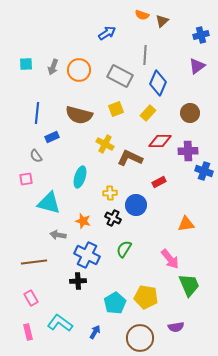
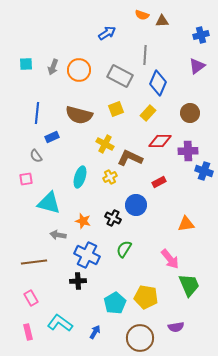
brown triangle at (162, 21): rotated 40 degrees clockwise
yellow cross at (110, 193): moved 16 px up; rotated 24 degrees counterclockwise
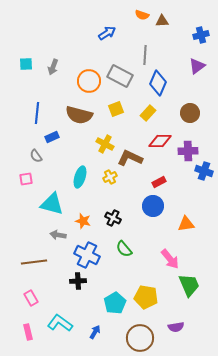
orange circle at (79, 70): moved 10 px right, 11 px down
cyan triangle at (49, 203): moved 3 px right, 1 px down
blue circle at (136, 205): moved 17 px right, 1 px down
green semicircle at (124, 249): rotated 72 degrees counterclockwise
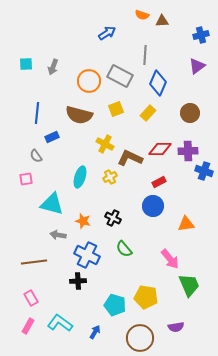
red diamond at (160, 141): moved 8 px down
cyan pentagon at (115, 303): moved 2 px down; rotated 25 degrees counterclockwise
pink rectangle at (28, 332): moved 6 px up; rotated 42 degrees clockwise
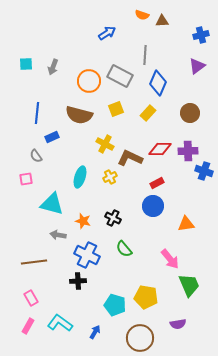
red rectangle at (159, 182): moved 2 px left, 1 px down
purple semicircle at (176, 327): moved 2 px right, 3 px up
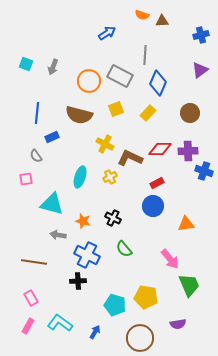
cyan square at (26, 64): rotated 24 degrees clockwise
purple triangle at (197, 66): moved 3 px right, 4 px down
brown line at (34, 262): rotated 15 degrees clockwise
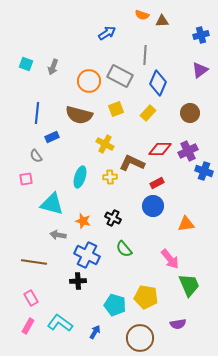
purple cross at (188, 151): rotated 24 degrees counterclockwise
brown L-shape at (130, 158): moved 2 px right, 5 px down
yellow cross at (110, 177): rotated 24 degrees clockwise
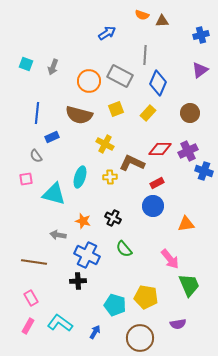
cyan triangle at (52, 204): moved 2 px right, 10 px up
